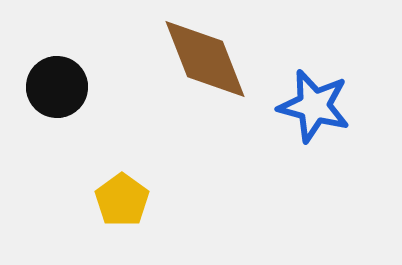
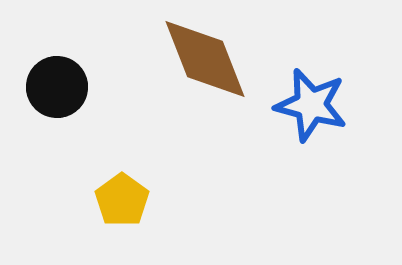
blue star: moved 3 px left, 1 px up
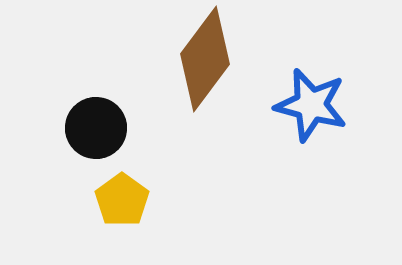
brown diamond: rotated 58 degrees clockwise
black circle: moved 39 px right, 41 px down
